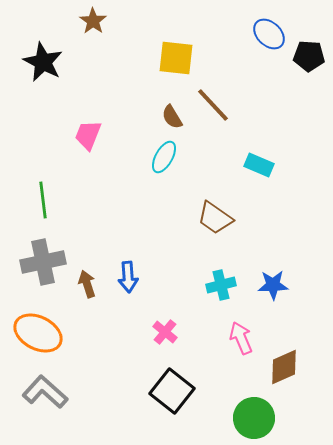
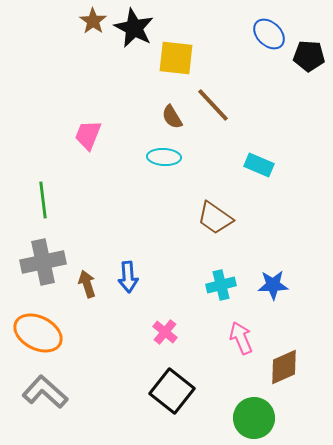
black star: moved 91 px right, 34 px up
cyan ellipse: rotated 64 degrees clockwise
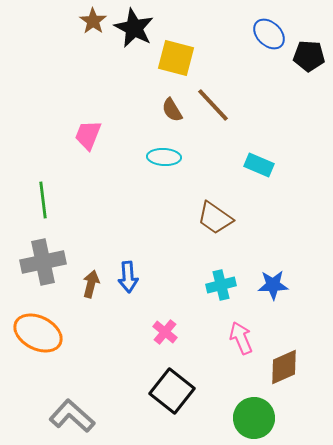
yellow square: rotated 9 degrees clockwise
brown semicircle: moved 7 px up
brown arrow: moved 4 px right; rotated 32 degrees clockwise
gray L-shape: moved 27 px right, 24 px down
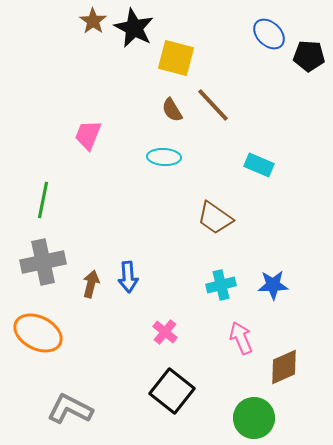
green line: rotated 18 degrees clockwise
gray L-shape: moved 2 px left, 7 px up; rotated 15 degrees counterclockwise
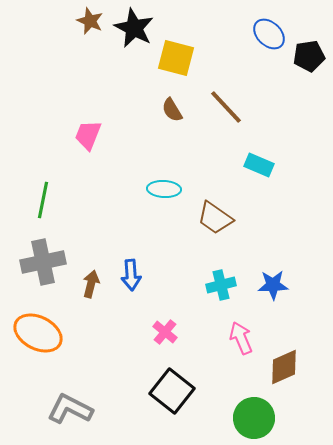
brown star: moved 3 px left; rotated 12 degrees counterclockwise
black pentagon: rotated 12 degrees counterclockwise
brown line: moved 13 px right, 2 px down
cyan ellipse: moved 32 px down
blue arrow: moved 3 px right, 2 px up
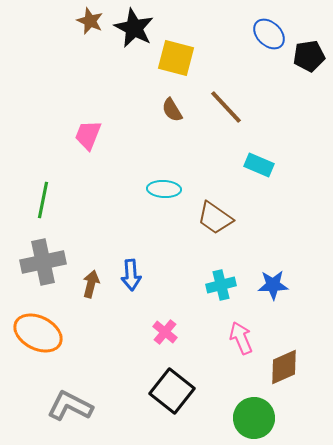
gray L-shape: moved 3 px up
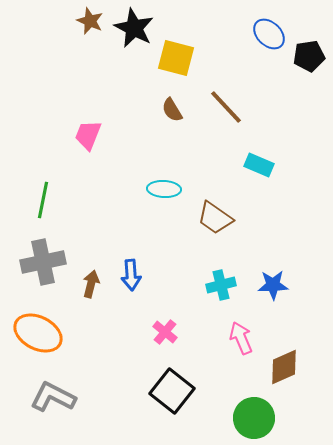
gray L-shape: moved 17 px left, 9 px up
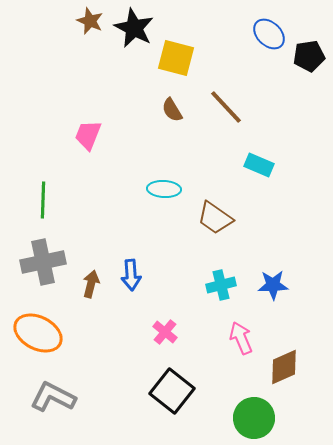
green line: rotated 9 degrees counterclockwise
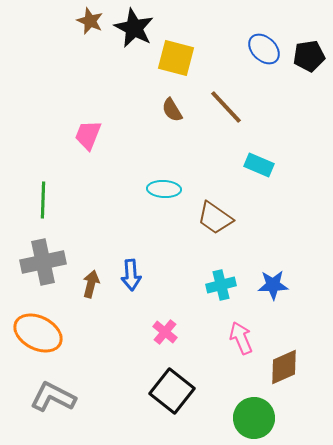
blue ellipse: moved 5 px left, 15 px down
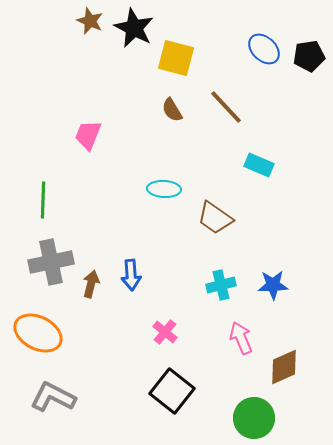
gray cross: moved 8 px right
